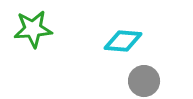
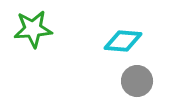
gray circle: moved 7 px left
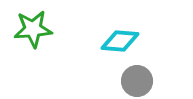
cyan diamond: moved 3 px left
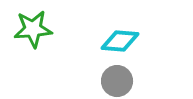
gray circle: moved 20 px left
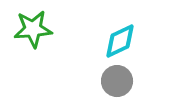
cyan diamond: rotated 30 degrees counterclockwise
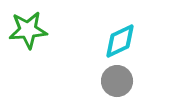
green star: moved 5 px left, 1 px down
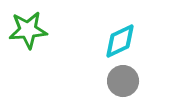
gray circle: moved 6 px right
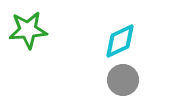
gray circle: moved 1 px up
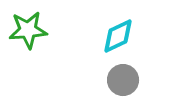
cyan diamond: moved 2 px left, 5 px up
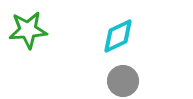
gray circle: moved 1 px down
